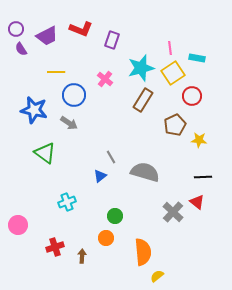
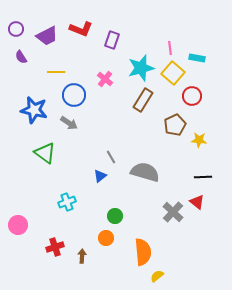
purple semicircle: moved 8 px down
yellow square: rotated 15 degrees counterclockwise
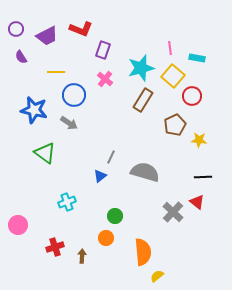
purple rectangle: moved 9 px left, 10 px down
yellow square: moved 3 px down
gray line: rotated 56 degrees clockwise
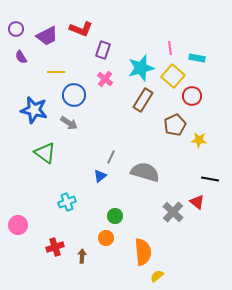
black line: moved 7 px right, 2 px down; rotated 12 degrees clockwise
